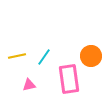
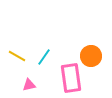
yellow line: rotated 42 degrees clockwise
pink rectangle: moved 2 px right, 1 px up
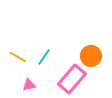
yellow line: moved 1 px right, 1 px down
pink rectangle: moved 1 px right, 1 px down; rotated 48 degrees clockwise
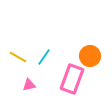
orange circle: moved 1 px left
pink rectangle: rotated 20 degrees counterclockwise
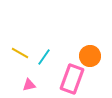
yellow line: moved 2 px right, 4 px up
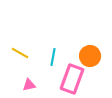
cyan line: moved 9 px right; rotated 24 degrees counterclockwise
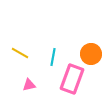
orange circle: moved 1 px right, 2 px up
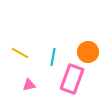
orange circle: moved 3 px left, 2 px up
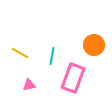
orange circle: moved 6 px right, 7 px up
cyan line: moved 1 px left, 1 px up
pink rectangle: moved 1 px right, 1 px up
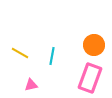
pink rectangle: moved 17 px right
pink triangle: moved 2 px right
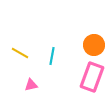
pink rectangle: moved 2 px right, 1 px up
